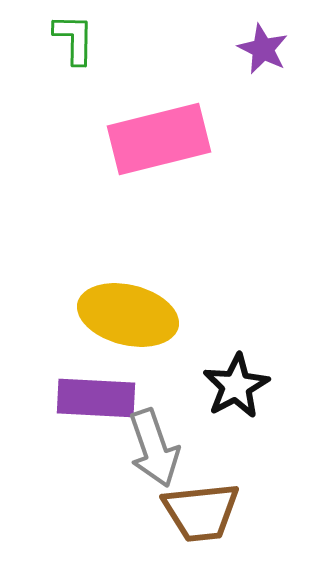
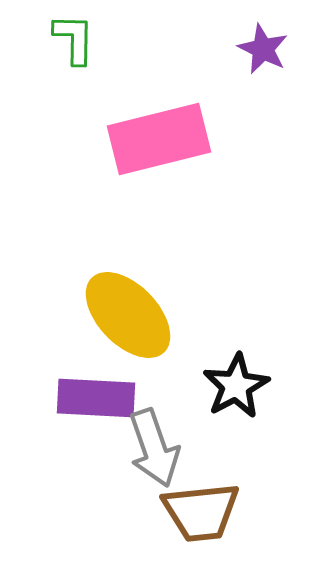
yellow ellipse: rotated 32 degrees clockwise
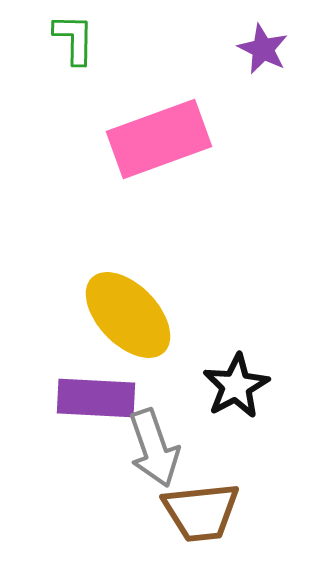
pink rectangle: rotated 6 degrees counterclockwise
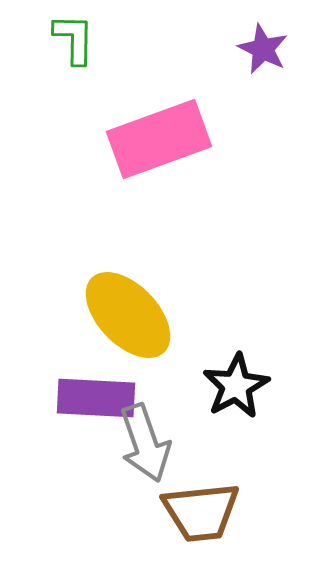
gray arrow: moved 9 px left, 5 px up
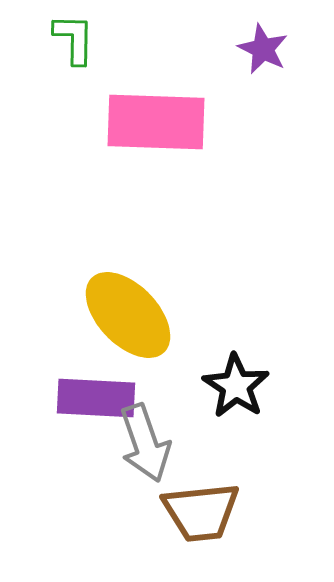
pink rectangle: moved 3 px left, 17 px up; rotated 22 degrees clockwise
black star: rotated 10 degrees counterclockwise
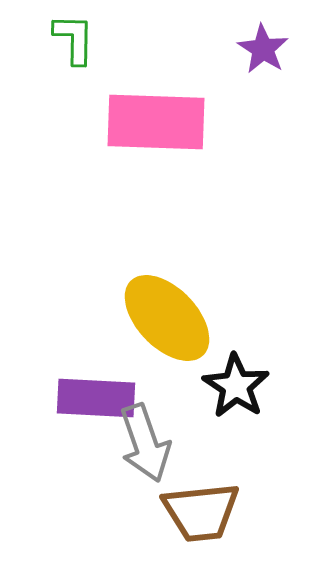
purple star: rotated 6 degrees clockwise
yellow ellipse: moved 39 px right, 3 px down
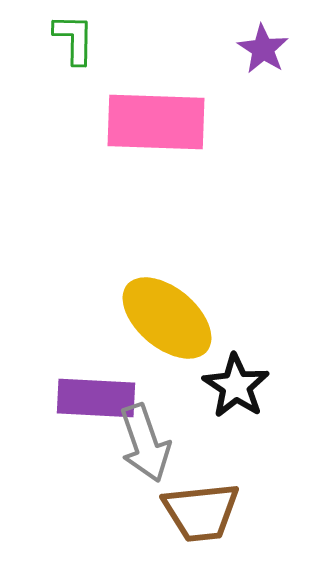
yellow ellipse: rotated 6 degrees counterclockwise
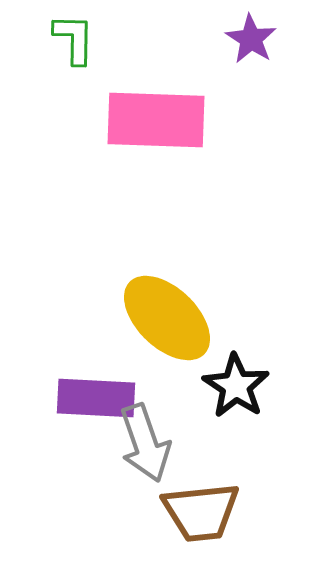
purple star: moved 12 px left, 10 px up
pink rectangle: moved 2 px up
yellow ellipse: rotated 4 degrees clockwise
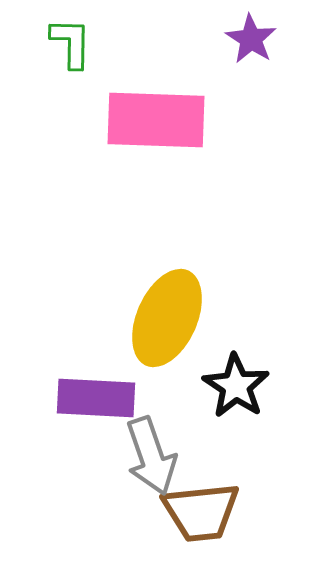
green L-shape: moved 3 px left, 4 px down
yellow ellipse: rotated 70 degrees clockwise
gray arrow: moved 6 px right, 13 px down
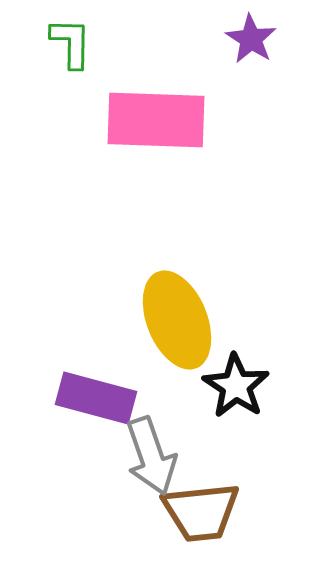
yellow ellipse: moved 10 px right, 2 px down; rotated 46 degrees counterclockwise
purple rectangle: rotated 12 degrees clockwise
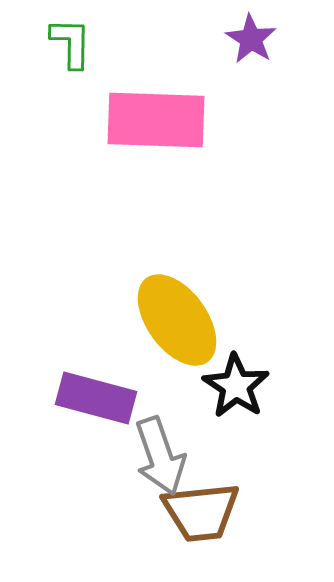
yellow ellipse: rotated 14 degrees counterclockwise
gray arrow: moved 9 px right
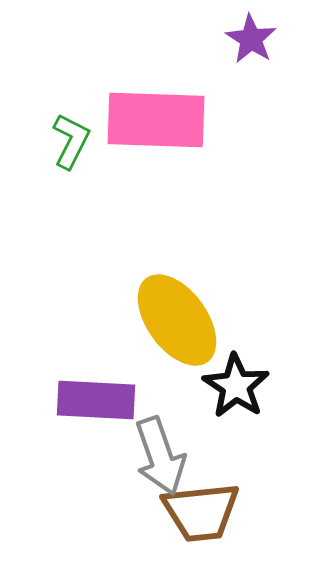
green L-shape: moved 98 px down; rotated 26 degrees clockwise
purple rectangle: moved 2 px down; rotated 12 degrees counterclockwise
